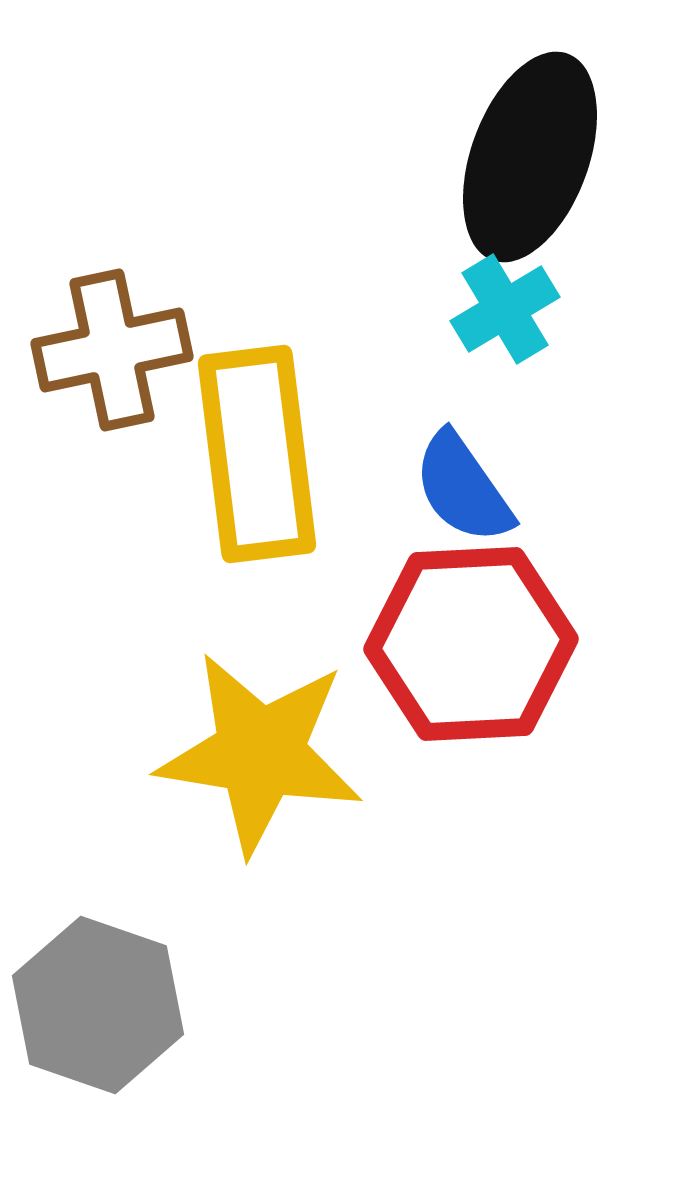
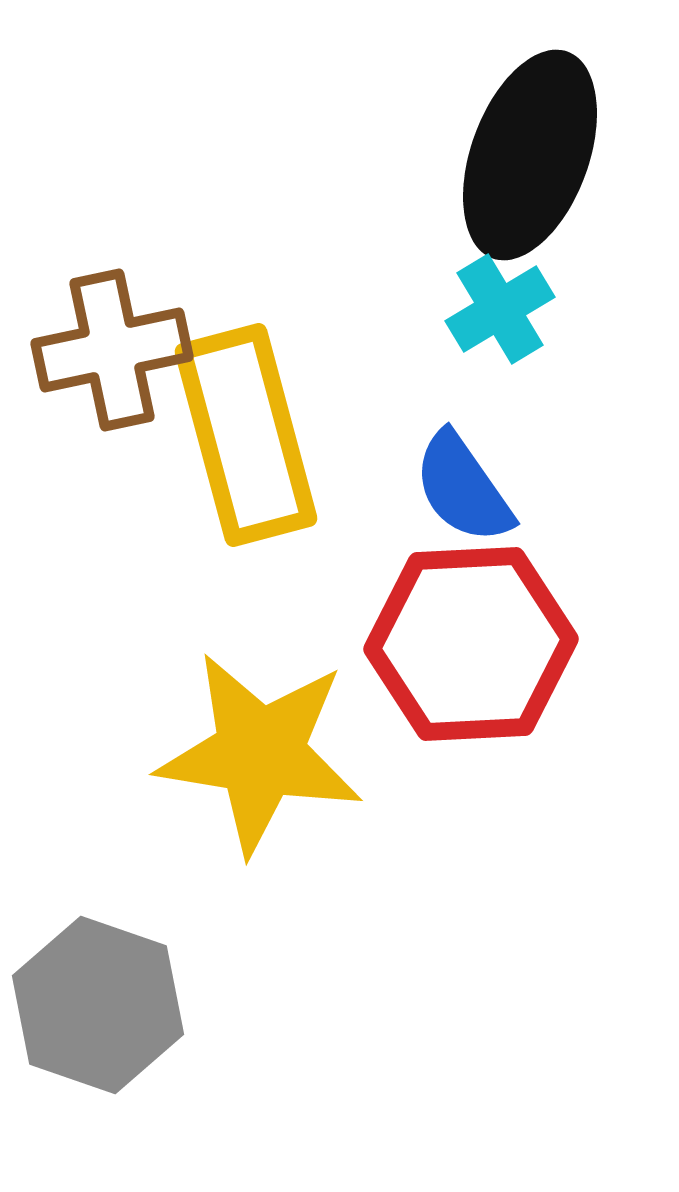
black ellipse: moved 2 px up
cyan cross: moved 5 px left
yellow rectangle: moved 11 px left, 19 px up; rotated 8 degrees counterclockwise
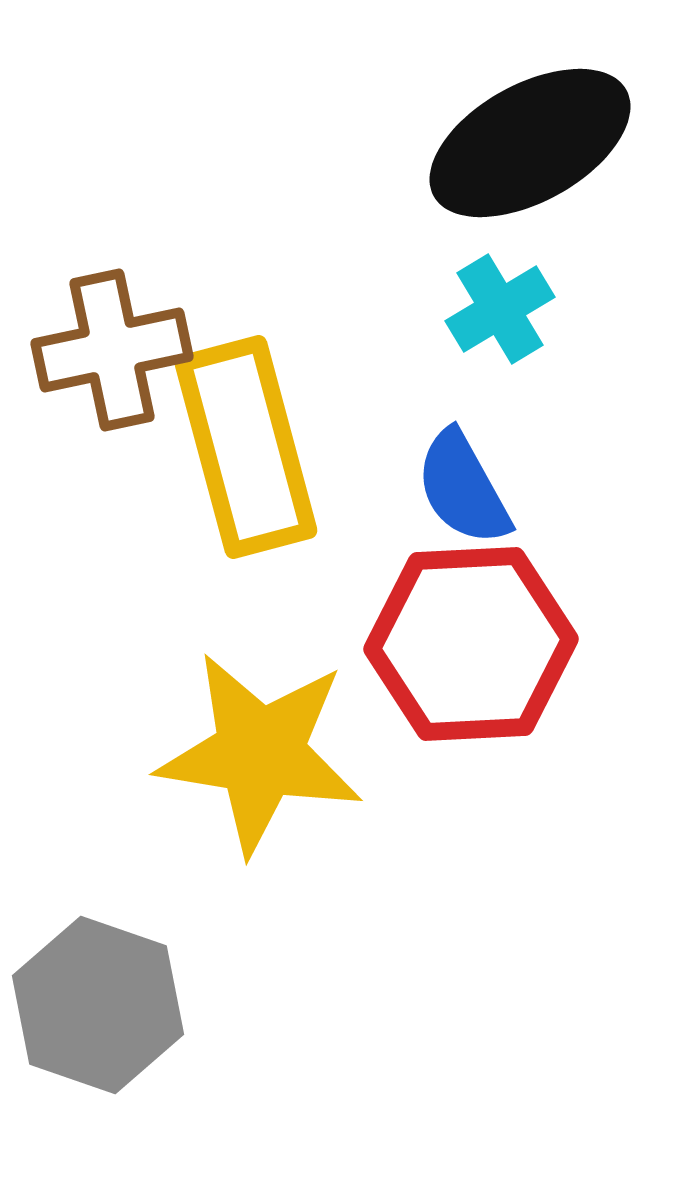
black ellipse: moved 12 px up; rotated 41 degrees clockwise
yellow rectangle: moved 12 px down
blue semicircle: rotated 6 degrees clockwise
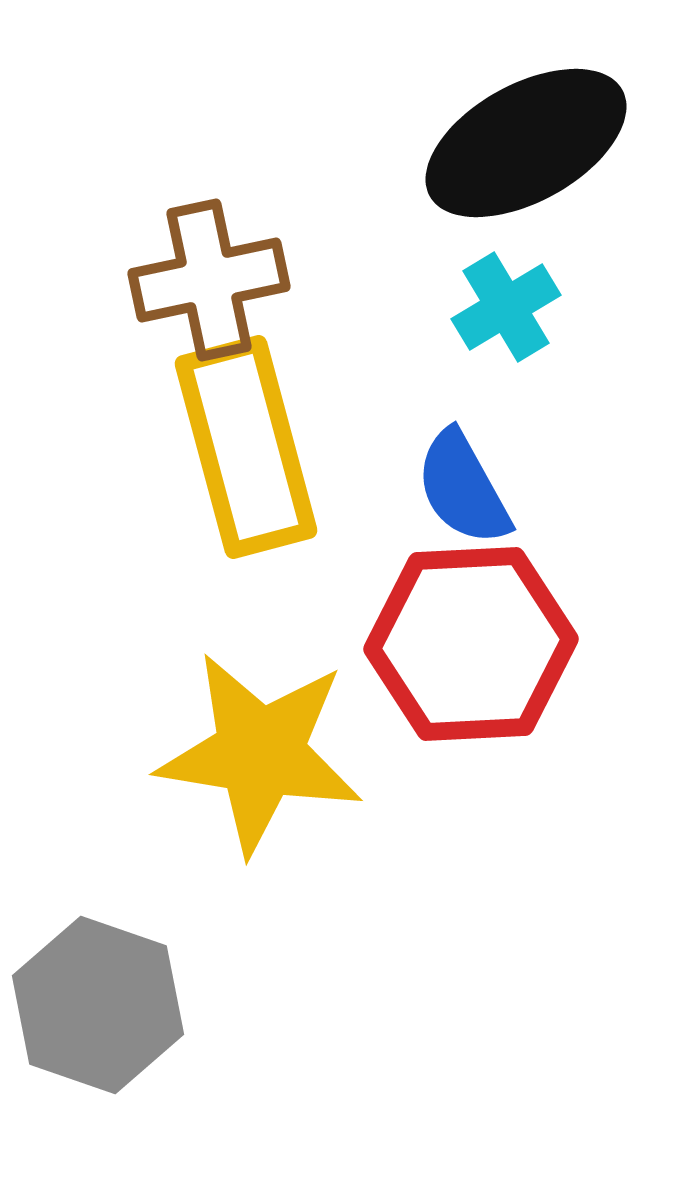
black ellipse: moved 4 px left
cyan cross: moved 6 px right, 2 px up
brown cross: moved 97 px right, 70 px up
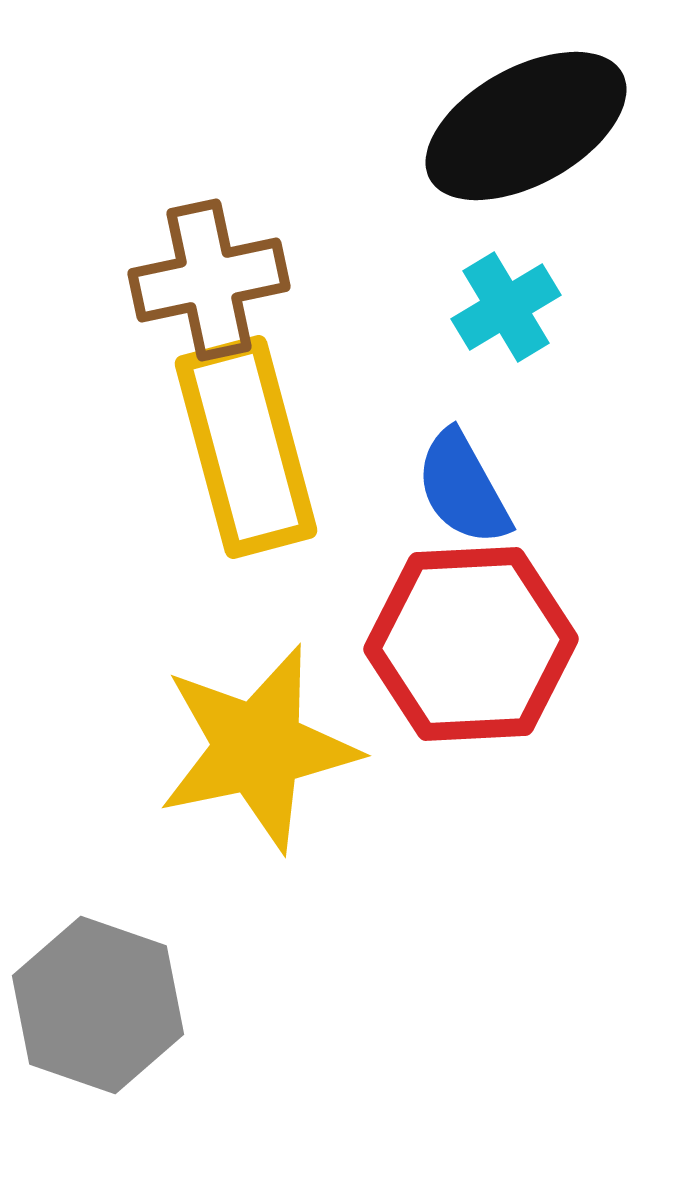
black ellipse: moved 17 px up
yellow star: moved 2 px left, 5 px up; rotated 21 degrees counterclockwise
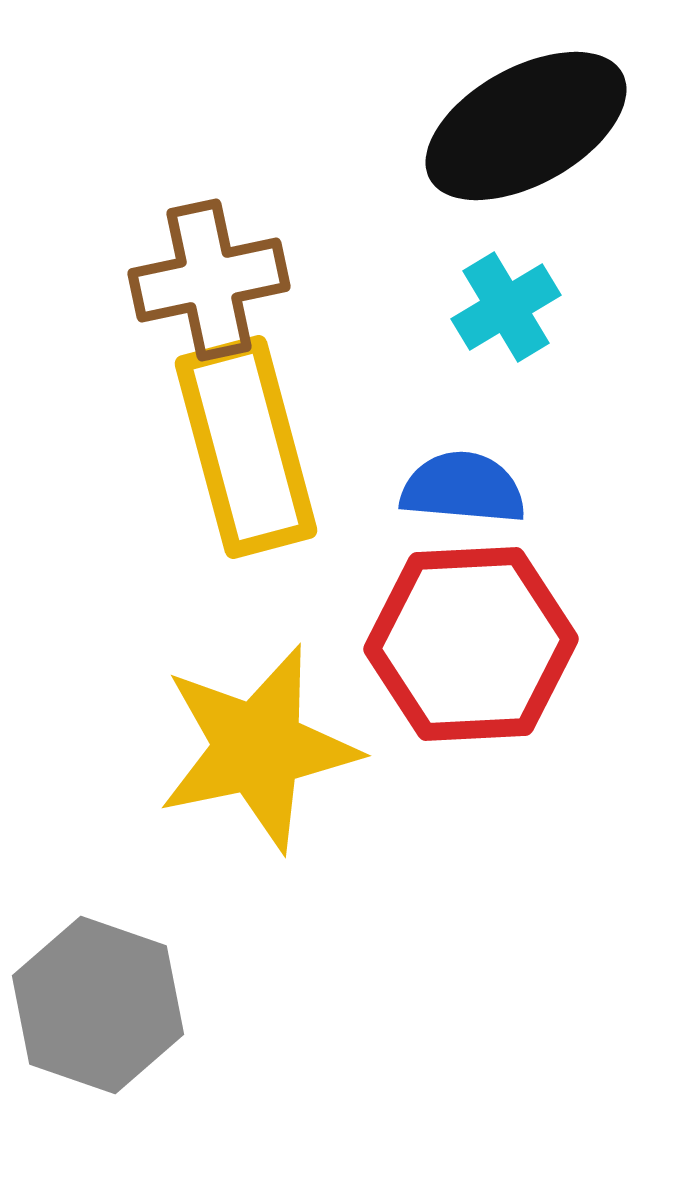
blue semicircle: rotated 124 degrees clockwise
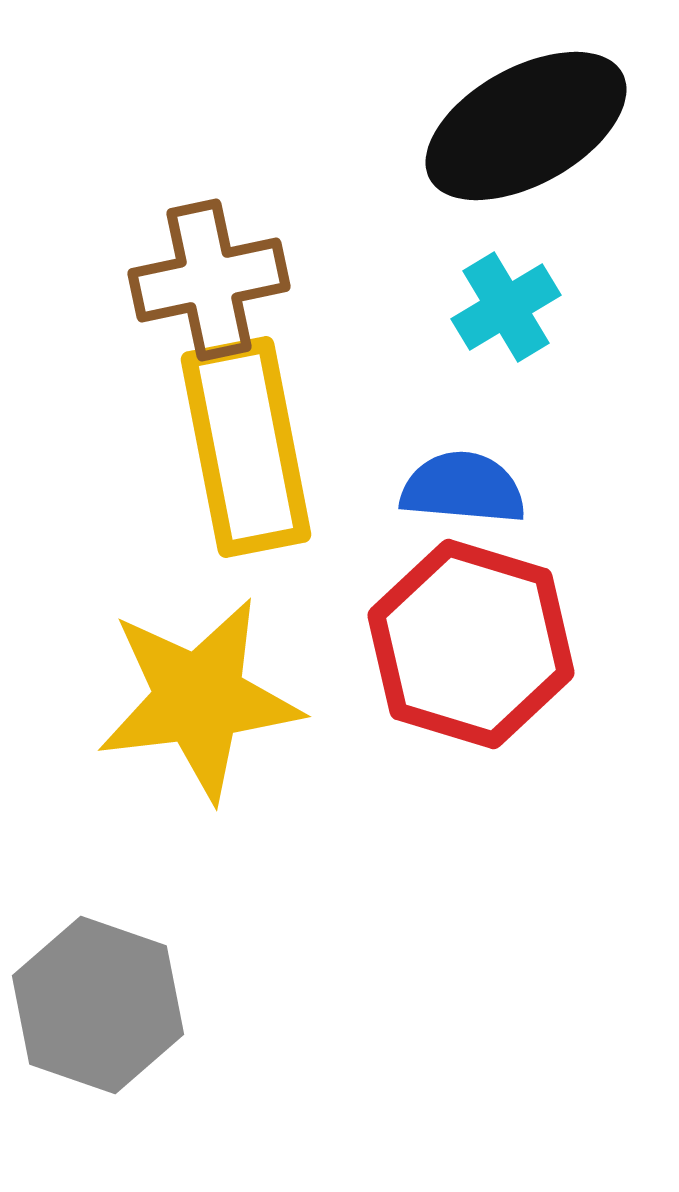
yellow rectangle: rotated 4 degrees clockwise
red hexagon: rotated 20 degrees clockwise
yellow star: moved 59 px left, 49 px up; rotated 5 degrees clockwise
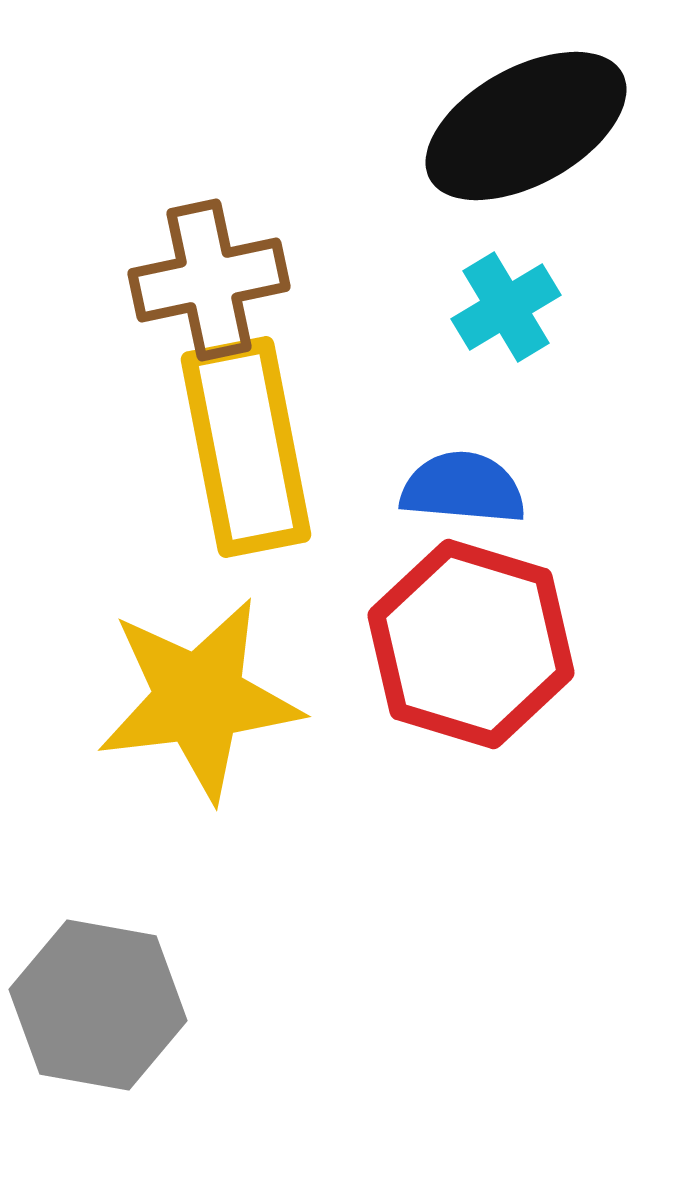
gray hexagon: rotated 9 degrees counterclockwise
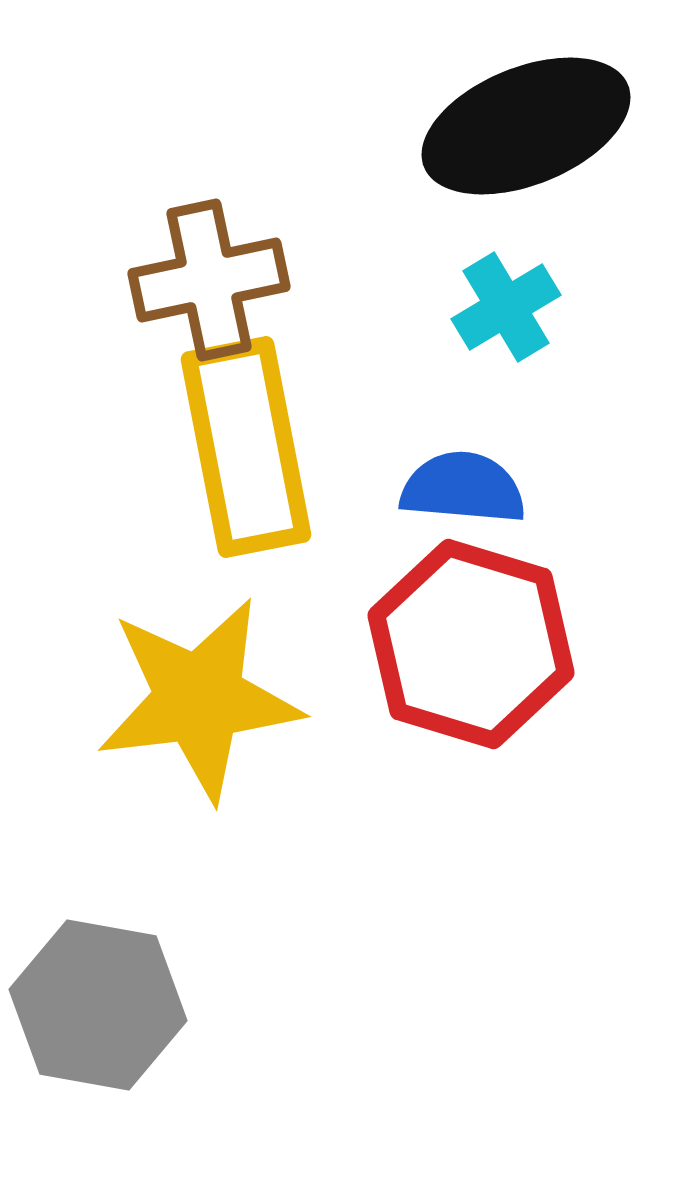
black ellipse: rotated 7 degrees clockwise
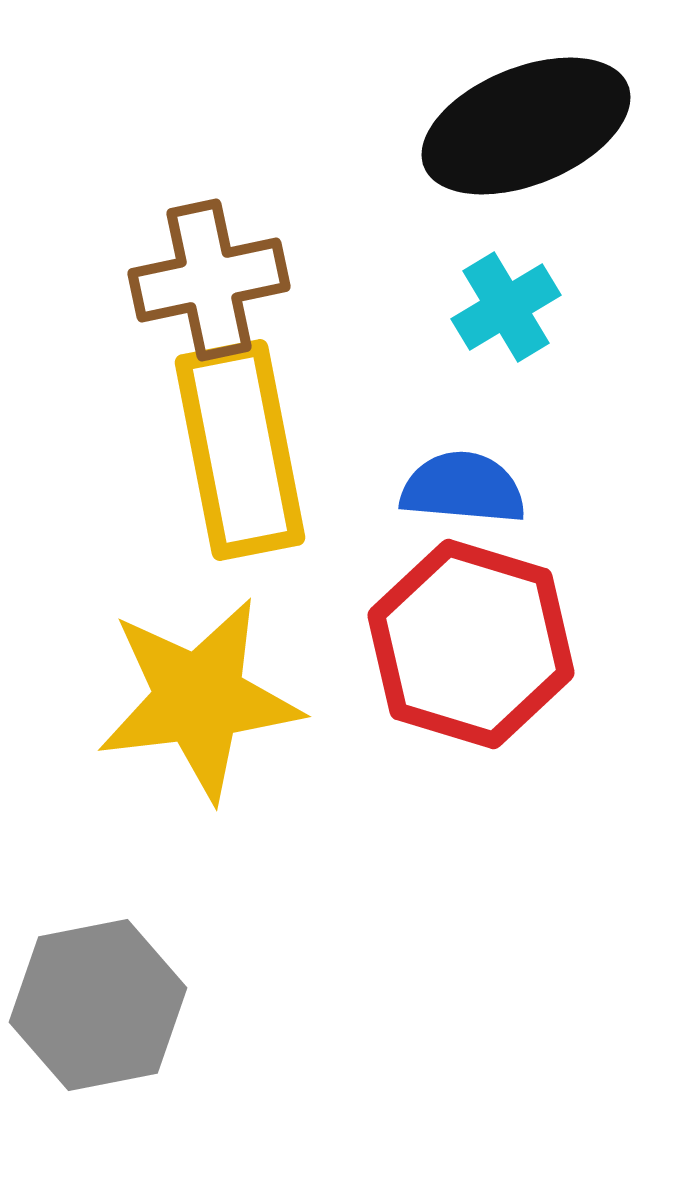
yellow rectangle: moved 6 px left, 3 px down
gray hexagon: rotated 21 degrees counterclockwise
